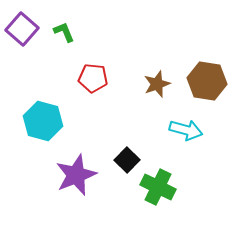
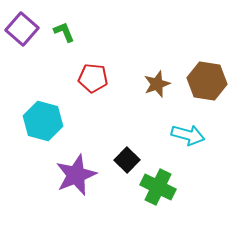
cyan arrow: moved 2 px right, 5 px down
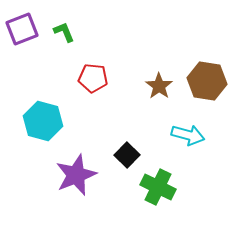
purple square: rotated 28 degrees clockwise
brown star: moved 2 px right, 2 px down; rotated 16 degrees counterclockwise
black square: moved 5 px up
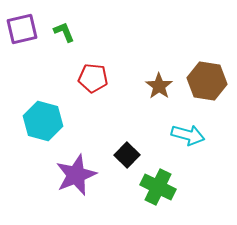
purple square: rotated 8 degrees clockwise
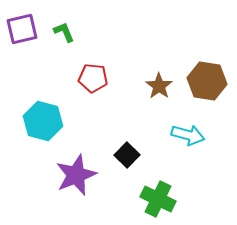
green cross: moved 12 px down
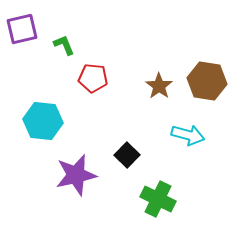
green L-shape: moved 13 px down
cyan hexagon: rotated 9 degrees counterclockwise
purple star: rotated 9 degrees clockwise
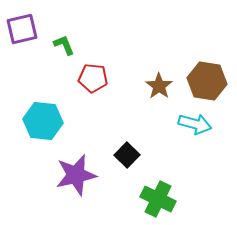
cyan arrow: moved 7 px right, 11 px up
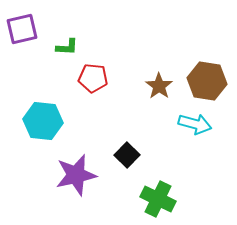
green L-shape: moved 3 px right, 2 px down; rotated 115 degrees clockwise
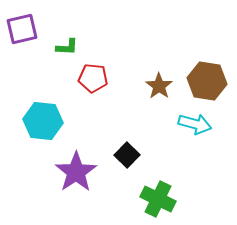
purple star: moved 3 px up; rotated 21 degrees counterclockwise
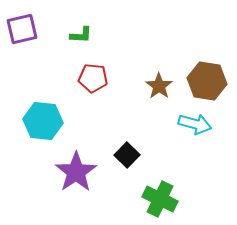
green L-shape: moved 14 px right, 12 px up
green cross: moved 2 px right
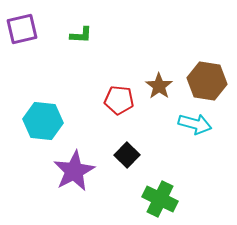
red pentagon: moved 26 px right, 22 px down
purple star: moved 2 px left, 1 px up; rotated 6 degrees clockwise
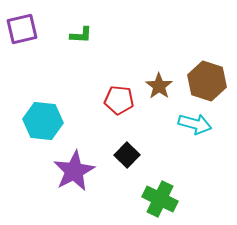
brown hexagon: rotated 9 degrees clockwise
